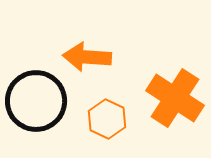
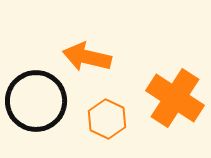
orange arrow: rotated 9 degrees clockwise
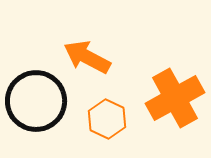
orange arrow: rotated 15 degrees clockwise
orange cross: rotated 28 degrees clockwise
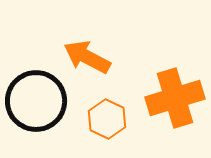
orange cross: rotated 12 degrees clockwise
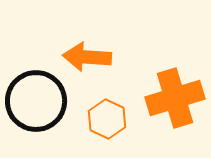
orange arrow: rotated 24 degrees counterclockwise
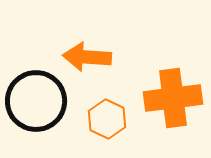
orange cross: moved 2 px left; rotated 10 degrees clockwise
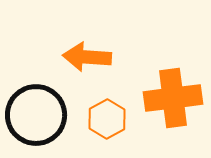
black circle: moved 14 px down
orange hexagon: rotated 6 degrees clockwise
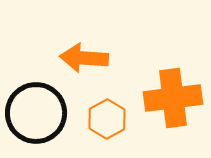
orange arrow: moved 3 px left, 1 px down
black circle: moved 2 px up
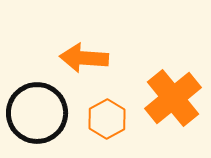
orange cross: rotated 32 degrees counterclockwise
black circle: moved 1 px right
